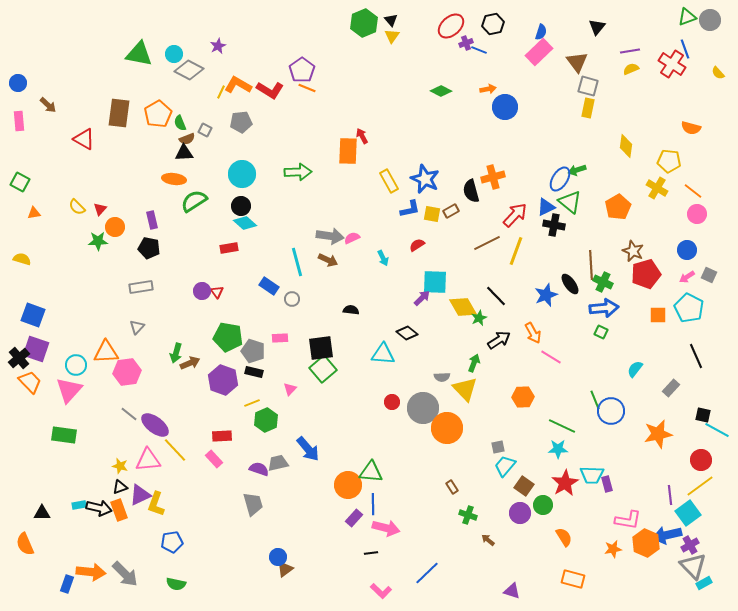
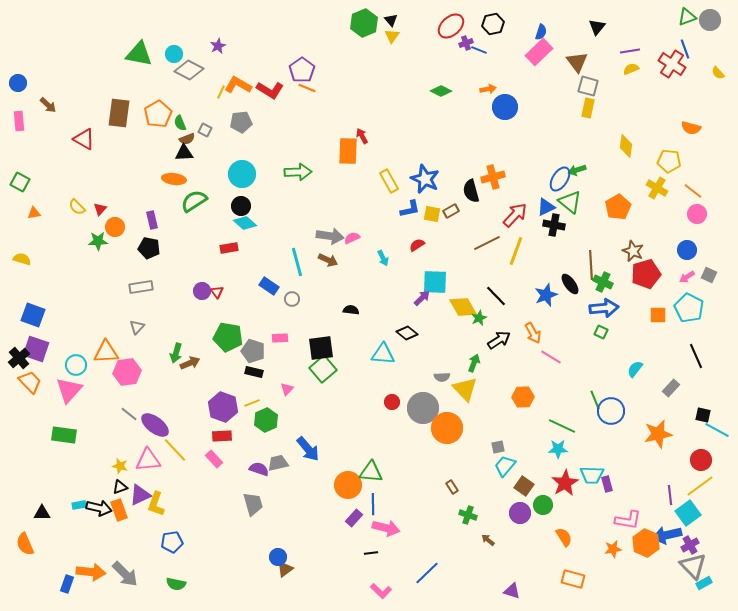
purple hexagon at (223, 380): moved 27 px down
pink triangle at (290, 389): moved 3 px left
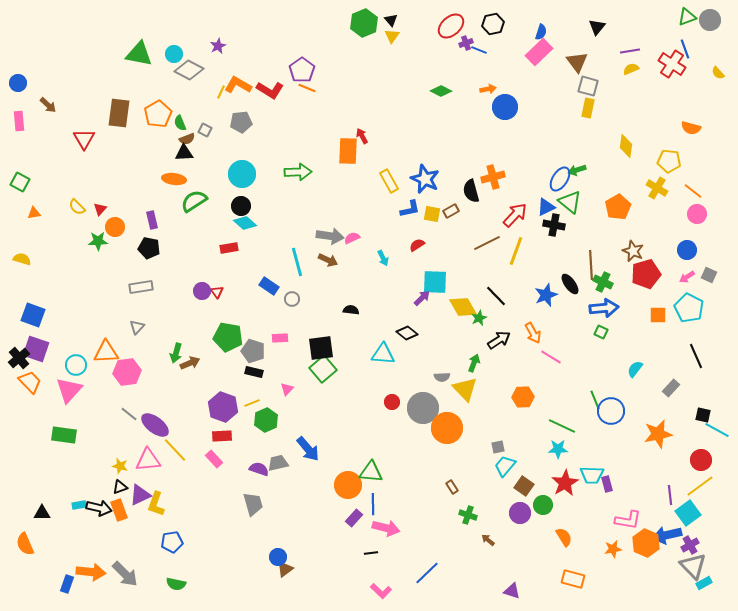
red triangle at (84, 139): rotated 30 degrees clockwise
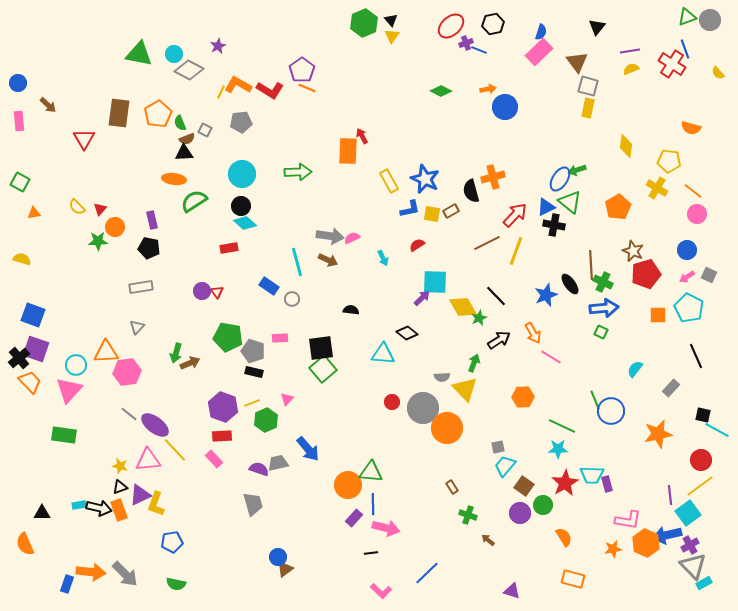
pink triangle at (287, 389): moved 10 px down
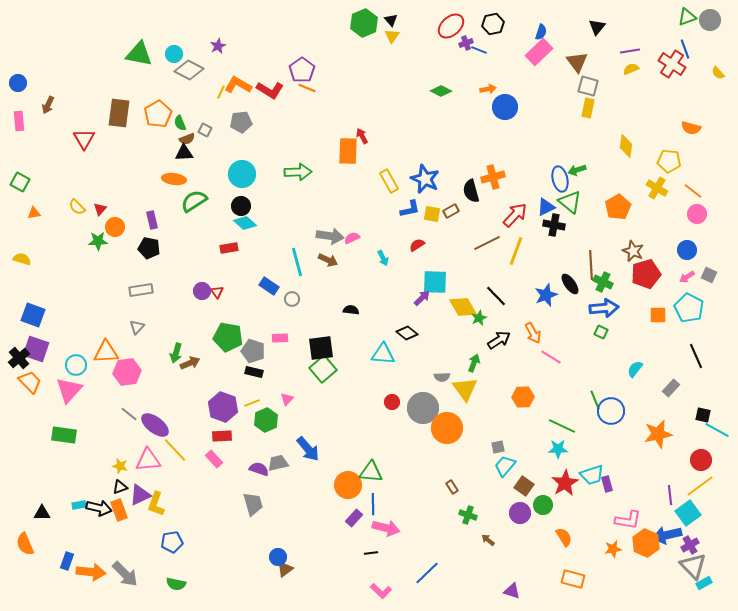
brown arrow at (48, 105): rotated 72 degrees clockwise
blue ellipse at (560, 179): rotated 45 degrees counterclockwise
gray rectangle at (141, 287): moved 3 px down
yellow triangle at (465, 389): rotated 8 degrees clockwise
cyan trapezoid at (592, 475): rotated 20 degrees counterclockwise
blue rectangle at (67, 584): moved 23 px up
